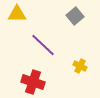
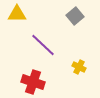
yellow cross: moved 1 px left, 1 px down
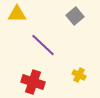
yellow cross: moved 8 px down
